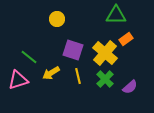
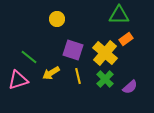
green triangle: moved 3 px right
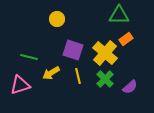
green line: rotated 24 degrees counterclockwise
pink triangle: moved 2 px right, 5 px down
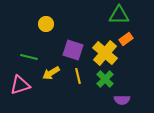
yellow circle: moved 11 px left, 5 px down
purple semicircle: moved 8 px left, 13 px down; rotated 42 degrees clockwise
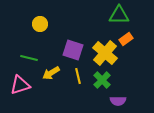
yellow circle: moved 6 px left
green line: moved 1 px down
green cross: moved 3 px left, 1 px down
purple semicircle: moved 4 px left, 1 px down
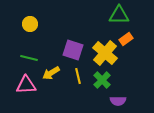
yellow circle: moved 10 px left
pink triangle: moved 6 px right; rotated 15 degrees clockwise
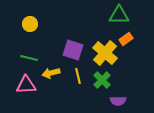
yellow arrow: rotated 18 degrees clockwise
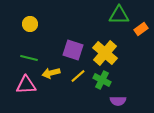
orange rectangle: moved 15 px right, 10 px up
yellow line: rotated 63 degrees clockwise
green cross: rotated 18 degrees counterclockwise
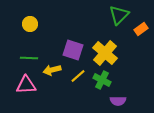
green triangle: rotated 45 degrees counterclockwise
green line: rotated 12 degrees counterclockwise
yellow arrow: moved 1 px right, 3 px up
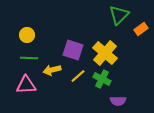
yellow circle: moved 3 px left, 11 px down
green cross: moved 1 px up
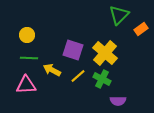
yellow arrow: rotated 42 degrees clockwise
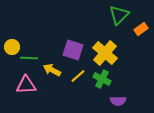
yellow circle: moved 15 px left, 12 px down
